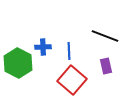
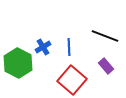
blue cross: rotated 28 degrees counterclockwise
blue line: moved 4 px up
purple rectangle: rotated 28 degrees counterclockwise
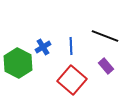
blue line: moved 2 px right, 1 px up
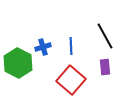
black line: rotated 40 degrees clockwise
blue cross: rotated 14 degrees clockwise
purple rectangle: moved 1 px left, 1 px down; rotated 35 degrees clockwise
red square: moved 1 px left
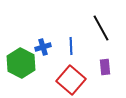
black line: moved 4 px left, 8 px up
green hexagon: moved 3 px right
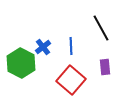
blue cross: rotated 21 degrees counterclockwise
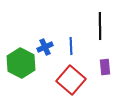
black line: moved 1 px left, 2 px up; rotated 28 degrees clockwise
blue cross: moved 2 px right; rotated 14 degrees clockwise
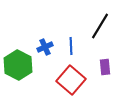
black line: rotated 32 degrees clockwise
green hexagon: moved 3 px left, 2 px down
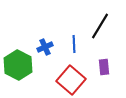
blue line: moved 3 px right, 2 px up
purple rectangle: moved 1 px left
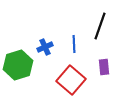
black line: rotated 12 degrees counterclockwise
green hexagon: rotated 16 degrees clockwise
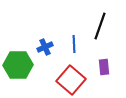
green hexagon: rotated 16 degrees clockwise
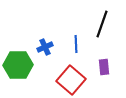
black line: moved 2 px right, 2 px up
blue line: moved 2 px right
